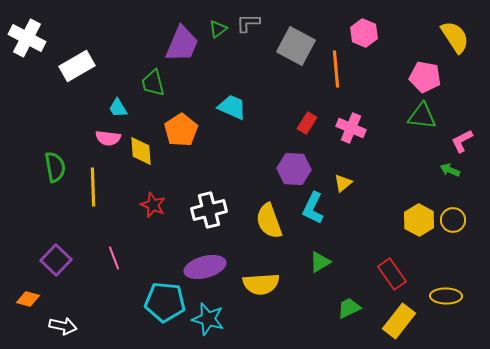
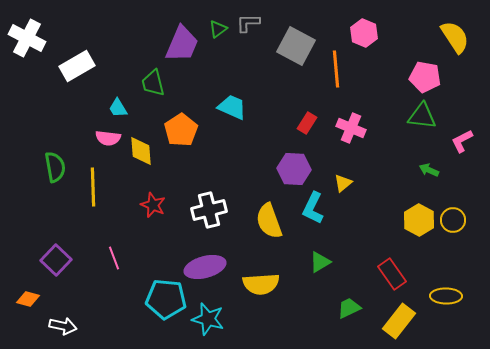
green arrow at (450, 170): moved 21 px left
cyan pentagon at (165, 302): moved 1 px right, 3 px up
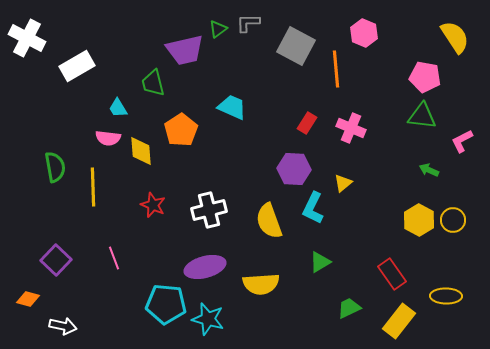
purple trapezoid at (182, 44): moved 3 px right, 6 px down; rotated 54 degrees clockwise
cyan pentagon at (166, 299): moved 5 px down
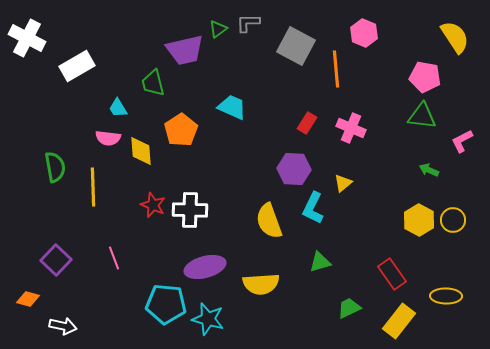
white cross at (209, 210): moved 19 px left; rotated 16 degrees clockwise
green triangle at (320, 262): rotated 15 degrees clockwise
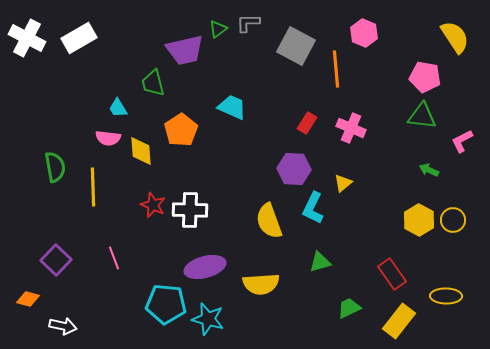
white rectangle at (77, 66): moved 2 px right, 28 px up
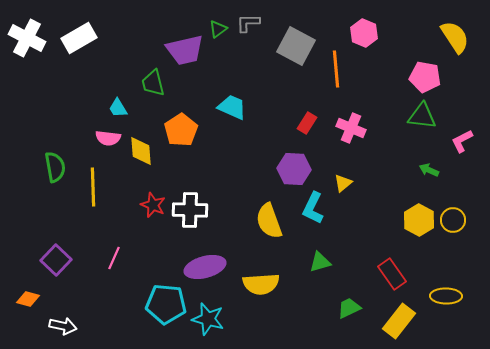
pink line at (114, 258): rotated 45 degrees clockwise
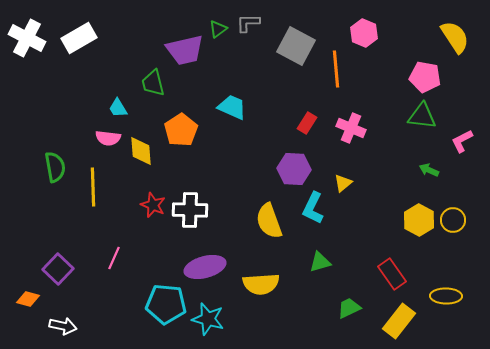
purple square at (56, 260): moved 2 px right, 9 px down
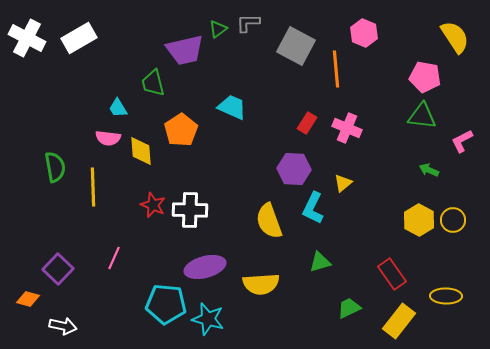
pink cross at (351, 128): moved 4 px left
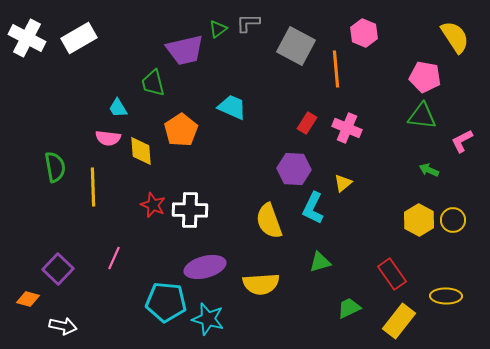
cyan pentagon at (166, 304): moved 2 px up
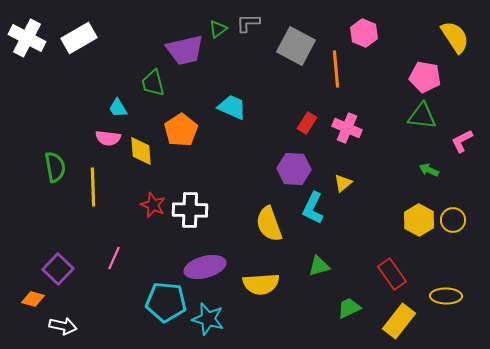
yellow semicircle at (269, 221): moved 3 px down
green triangle at (320, 262): moved 1 px left, 4 px down
orange diamond at (28, 299): moved 5 px right
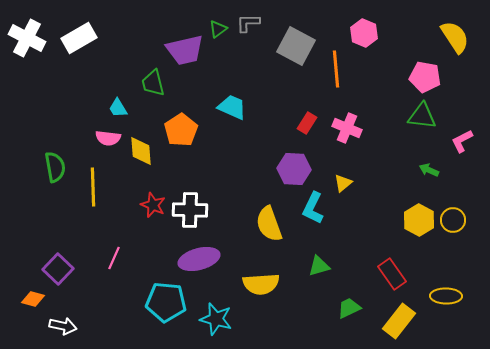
purple ellipse at (205, 267): moved 6 px left, 8 px up
cyan star at (208, 319): moved 8 px right
